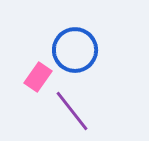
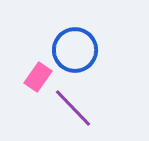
purple line: moved 1 px right, 3 px up; rotated 6 degrees counterclockwise
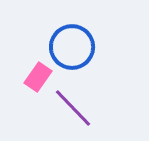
blue circle: moved 3 px left, 3 px up
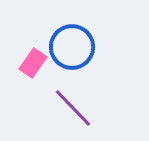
pink rectangle: moved 5 px left, 14 px up
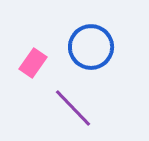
blue circle: moved 19 px right
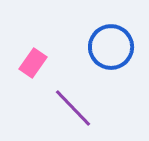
blue circle: moved 20 px right
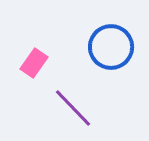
pink rectangle: moved 1 px right
